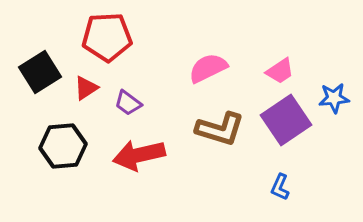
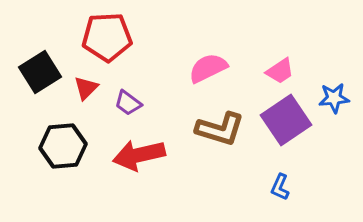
red triangle: rotated 12 degrees counterclockwise
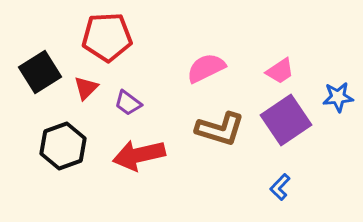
pink semicircle: moved 2 px left
blue star: moved 4 px right, 1 px up
black hexagon: rotated 15 degrees counterclockwise
blue L-shape: rotated 20 degrees clockwise
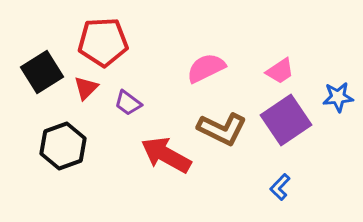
red pentagon: moved 4 px left, 5 px down
black square: moved 2 px right
brown L-shape: moved 2 px right; rotated 9 degrees clockwise
red arrow: moved 27 px right; rotated 42 degrees clockwise
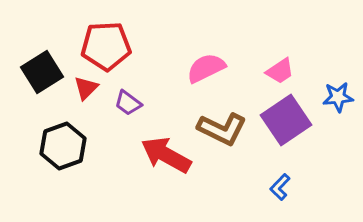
red pentagon: moved 3 px right, 4 px down
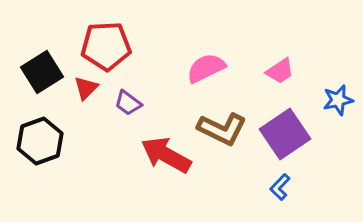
blue star: moved 3 px down; rotated 8 degrees counterclockwise
purple square: moved 1 px left, 14 px down
black hexagon: moved 23 px left, 5 px up
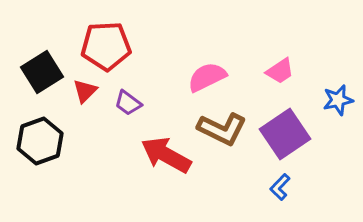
pink semicircle: moved 1 px right, 9 px down
red triangle: moved 1 px left, 3 px down
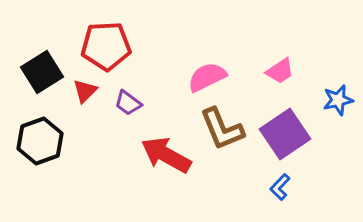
brown L-shape: rotated 42 degrees clockwise
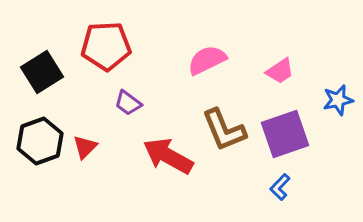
pink semicircle: moved 17 px up
red triangle: moved 56 px down
brown L-shape: moved 2 px right, 1 px down
purple square: rotated 15 degrees clockwise
red arrow: moved 2 px right, 1 px down
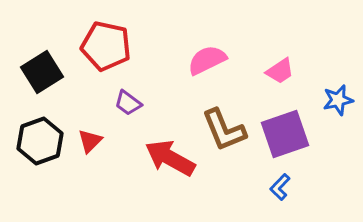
red pentagon: rotated 15 degrees clockwise
red triangle: moved 5 px right, 6 px up
red arrow: moved 2 px right, 2 px down
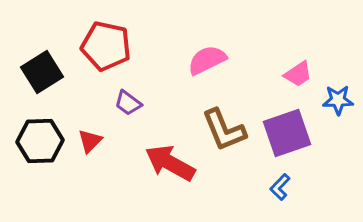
pink trapezoid: moved 18 px right, 3 px down
blue star: rotated 12 degrees clockwise
purple square: moved 2 px right, 1 px up
black hexagon: rotated 18 degrees clockwise
red arrow: moved 5 px down
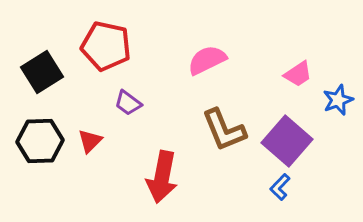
blue star: rotated 20 degrees counterclockwise
purple square: moved 8 px down; rotated 30 degrees counterclockwise
red arrow: moved 8 px left, 14 px down; rotated 108 degrees counterclockwise
